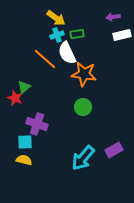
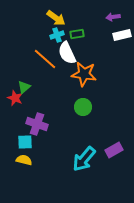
cyan arrow: moved 1 px right, 1 px down
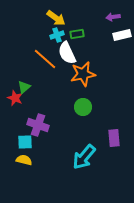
orange star: moved 1 px left; rotated 20 degrees counterclockwise
purple cross: moved 1 px right, 1 px down
purple rectangle: moved 12 px up; rotated 66 degrees counterclockwise
cyan arrow: moved 2 px up
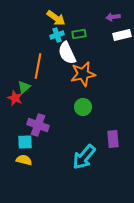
green rectangle: moved 2 px right
orange line: moved 7 px left, 7 px down; rotated 60 degrees clockwise
purple rectangle: moved 1 px left, 1 px down
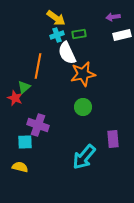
yellow semicircle: moved 4 px left, 7 px down
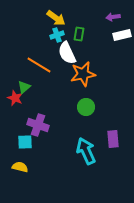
green rectangle: rotated 72 degrees counterclockwise
orange line: moved 1 px right, 1 px up; rotated 70 degrees counterclockwise
green circle: moved 3 px right
cyan arrow: moved 2 px right, 6 px up; rotated 116 degrees clockwise
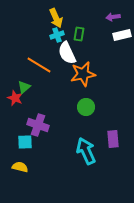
yellow arrow: rotated 30 degrees clockwise
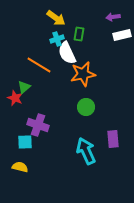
yellow arrow: rotated 30 degrees counterclockwise
cyan cross: moved 4 px down
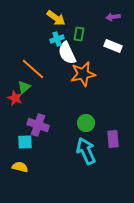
white rectangle: moved 9 px left, 11 px down; rotated 36 degrees clockwise
orange line: moved 6 px left, 4 px down; rotated 10 degrees clockwise
green circle: moved 16 px down
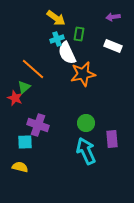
purple rectangle: moved 1 px left
